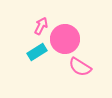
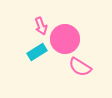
pink arrow: rotated 132 degrees clockwise
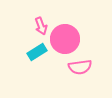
pink semicircle: rotated 40 degrees counterclockwise
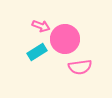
pink arrow: rotated 48 degrees counterclockwise
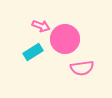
cyan rectangle: moved 4 px left
pink semicircle: moved 2 px right, 1 px down
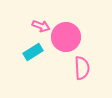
pink circle: moved 1 px right, 2 px up
pink semicircle: rotated 85 degrees counterclockwise
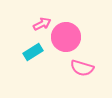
pink arrow: moved 1 px right, 2 px up; rotated 48 degrees counterclockwise
pink semicircle: rotated 110 degrees clockwise
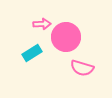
pink arrow: rotated 24 degrees clockwise
cyan rectangle: moved 1 px left, 1 px down
